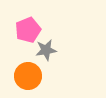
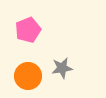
gray star: moved 16 px right, 18 px down
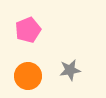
gray star: moved 8 px right, 2 px down
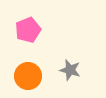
gray star: rotated 25 degrees clockwise
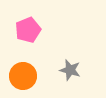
orange circle: moved 5 px left
